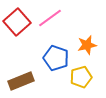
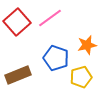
brown rectangle: moved 3 px left, 6 px up
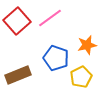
red square: moved 1 px up
yellow pentagon: rotated 10 degrees counterclockwise
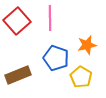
pink line: rotated 55 degrees counterclockwise
yellow pentagon: rotated 15 degrees counterclockwise
